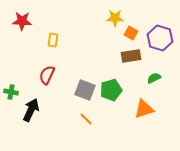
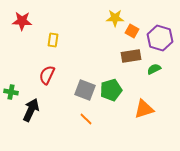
orange square: moved 1 px right, 2 px up
green semicircle: moved 9 px up
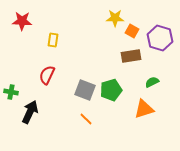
green semicircle: moved 2 px left, 13 px down
black arrow: moved 1 px left, 2 px down
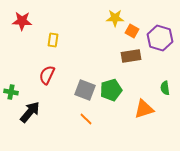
green semicircle: moved 13 px right, 6 px down; rotated 72 degrees counterclockwise
black arrow: rotated 15 degrees clockwise
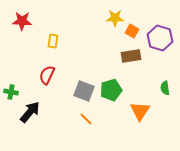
yellow rectangle: moved 1 px down
gray square: moved 1 px left, 1 px down
orange triangle: moved 4 px left, 2 px down; rotated 40 degrees counterclockwise
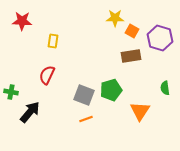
gray square: moved 4 px down
orange line: rotated 64 degrees counterclockwise
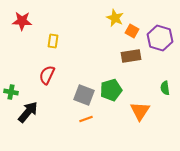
yellow star: rotated 24 degrees clockwise
black arrow: moved 2 px left
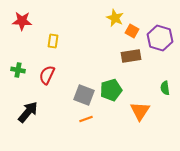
green cross: moved 7 px right, 22 px up
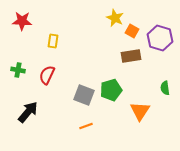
orange line: moved 7 px down
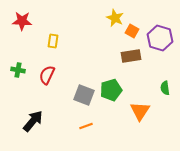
black arrow: moved 5 px right, 9 px down
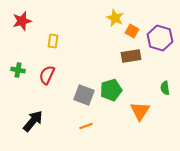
red star: rotated 18 degrees counterclockwise
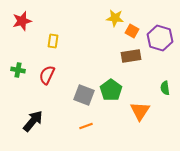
yellow star: rotated 18 degrees counterclockwise
green pentagon: rotated 20 degrees counterclockwise
